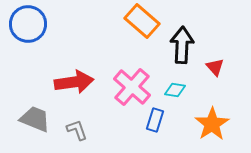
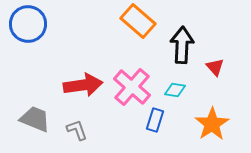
orange rectangle: moved 4 px left
red arrow: moved 9 px right, 3 px down
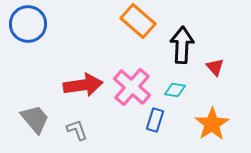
gray trapezoid: rotated 28 degrees clockwise
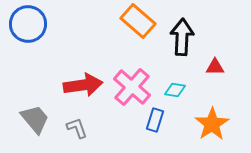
black arrow: moved 8 px up
red triangle: rotated 48 degrees counterclockwise
gray L-shape: moved 2 px up
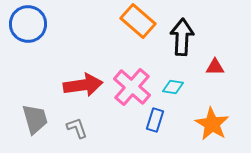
cyan diamond: moved 2 px left, 3 px up
gray trapezoid: rotated 24 degrees clockwise
orange star: rotated 8 degrees counterclockwise
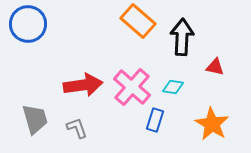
red triangle: rotated 12 degrees clockwise
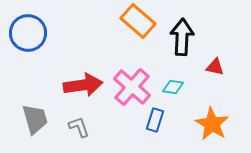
blue circle: moved 9 px down
gray L-shape: moved 2 px right, 1 px up
